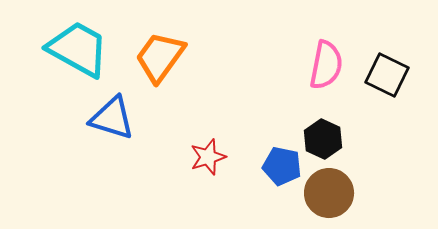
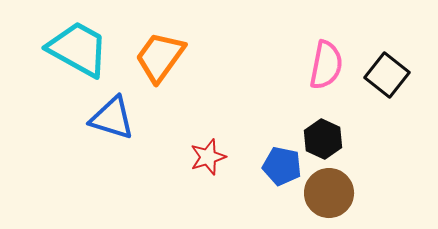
black square: rotated 12 degrees clockwise
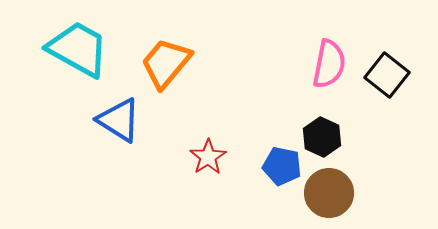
orange trapezoid: moved 6 px right, 6 px down; rotated 4 degrees clockwise
pink semicircle: moved 3 px right, 1 px up
blue triangle: moved 7 px right, 2 px down; rotated 15 degrees clockwise
black hexagon: moved 1 px left, 2 px up
red star: rotated 15 degrees counterclockwise
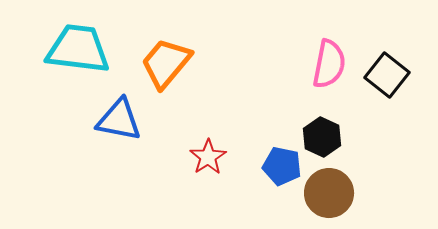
cyan trapezoid: rotated 22 degrees counterclockwise
blue triangle: rotated 21 degrees counterclockwise
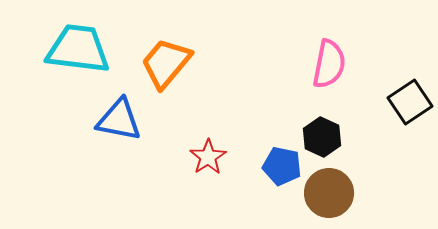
black square: moved 23 px right, 27 px down; rotated 18 degrees clockwise
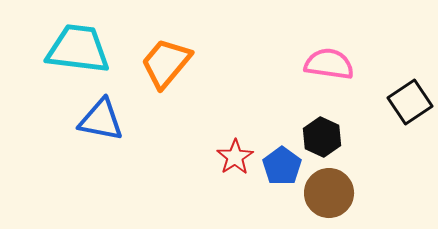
pink semicircle: rotated 93 degrees counterclockwise
blue triangle: moved 18 px left
red star: moved 27 px right
blue pentagon: rotated 24 degrees clockwise
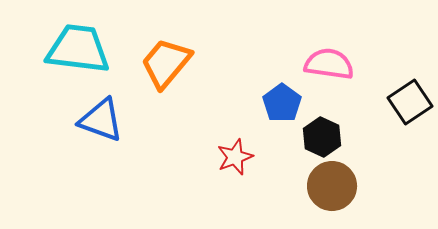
blue triangle: rotated 9 degrees clockwise
red star: rotated 12 degrees clockwise
blue pentagon: moved 63 px up
brown circle: moved 3 px right, 7 px up
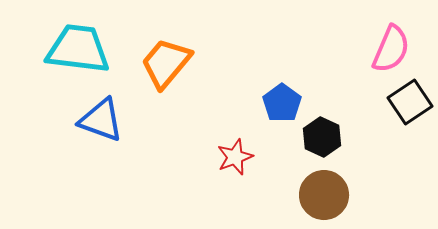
pink semicircle: moved 62 px right, 15 px up; rotated 105 degrees clockwise
brown circle: moved 8 px left, 9 px down
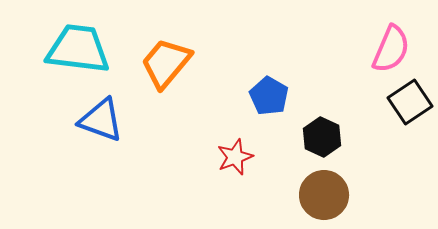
blue pentagon: moved 13 px left, 7 px up; rotated 6 degrees counterclockwise
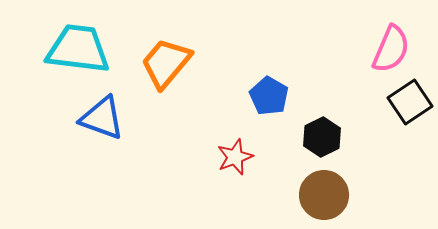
blue triangle: moved 1 px right, 2 px up
black hexagon: rotated 9 degrees clockwise
